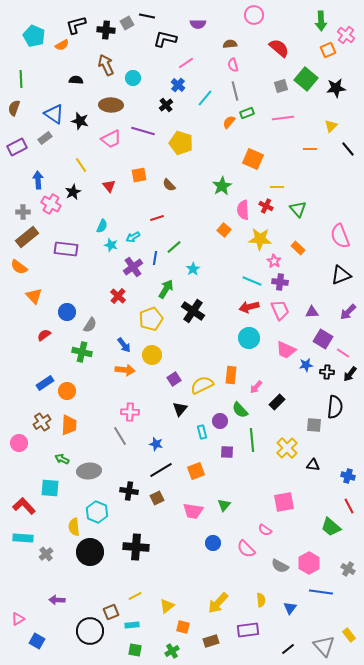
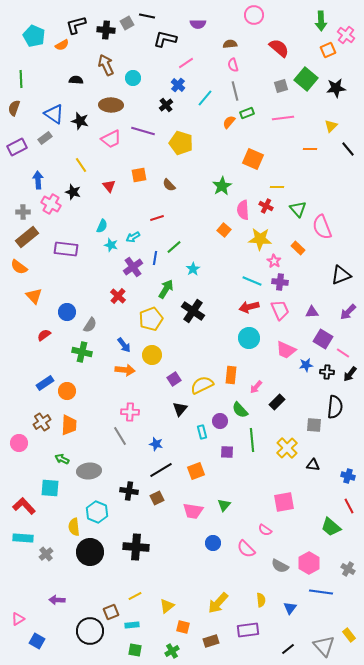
black star at (73, 192): rotated 28 degrees counterclockwise
pink semicircle at (340, 236): moved 18 px left, 9 px up
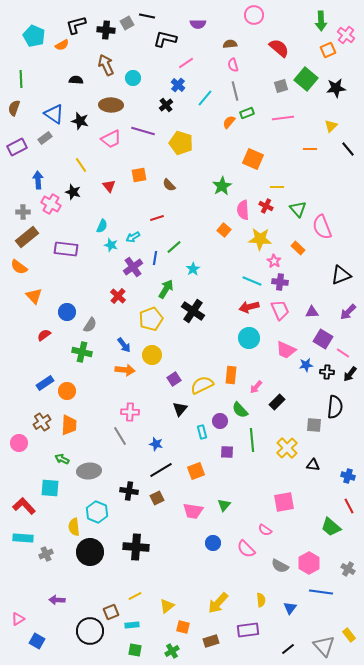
gray cross at (46, 554): rotated 16 degrees clockwise
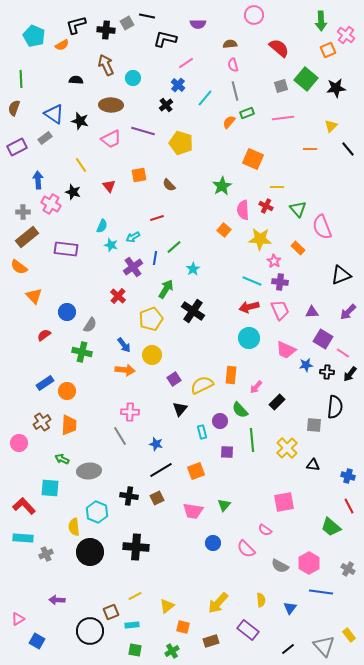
black cross at (129, 491): moved 5 px down
purple rectangle at (248, 630): rotated 45 degrees clockwise
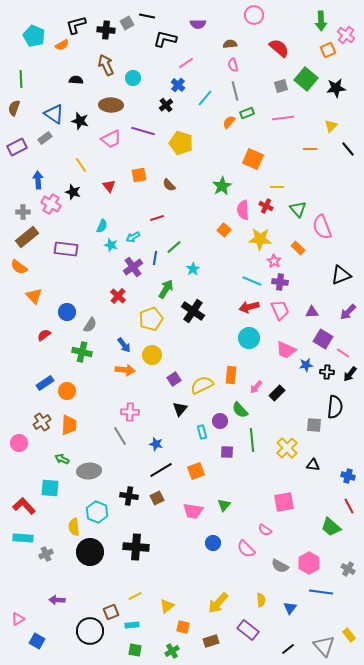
black rectangle at (277, 402): moved 9 px up
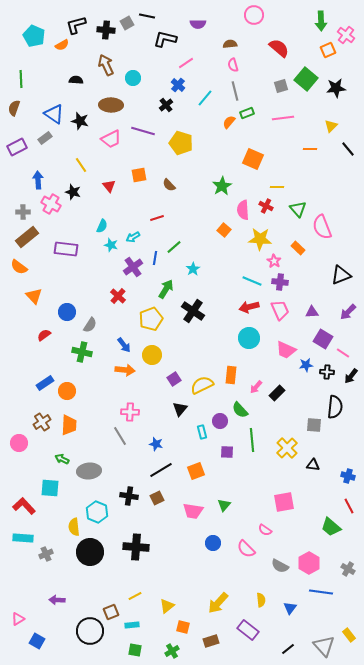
black arrow at (350, 374): moved 1 px right, 2 px down
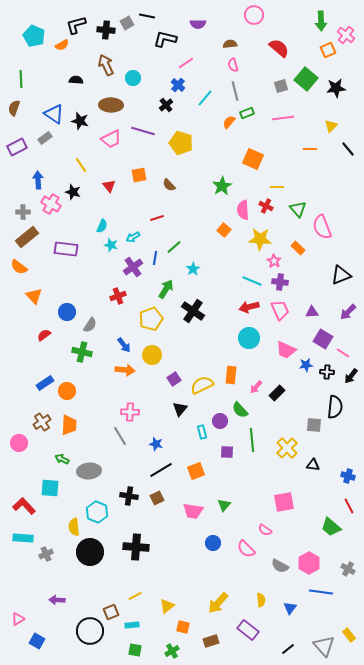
red cross at (118, 296): rotated 28 degrees clockwise
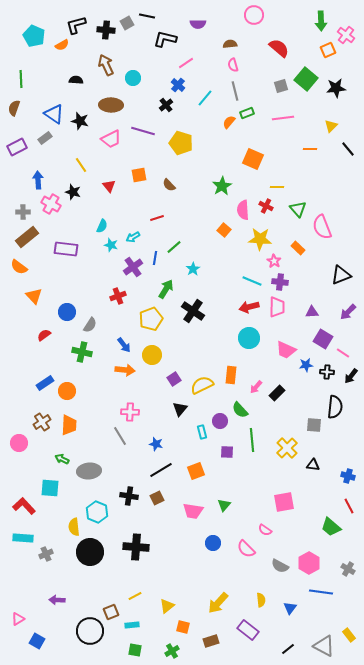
pink trapezoid at (280, 310): moved 3 px left, 3 px up; rotated 25 degrees clockwise
gray triangle at (324, 646): rotated 20 degrees counterclockwise
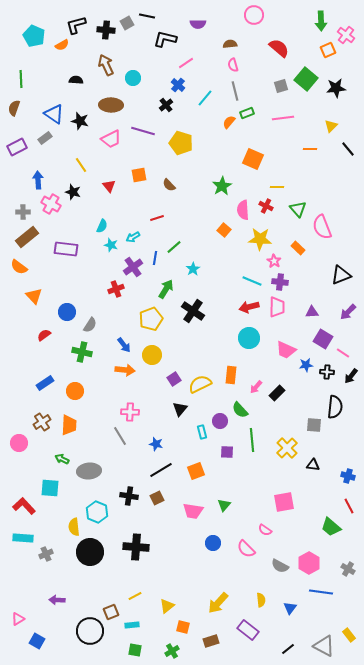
red cross at (118, 296): moved 2 px left, 7 px up
yellow semicircle at (202, 385): moved 2 px left, 1 px up
orange circle at (67, 391): moved 8 px right
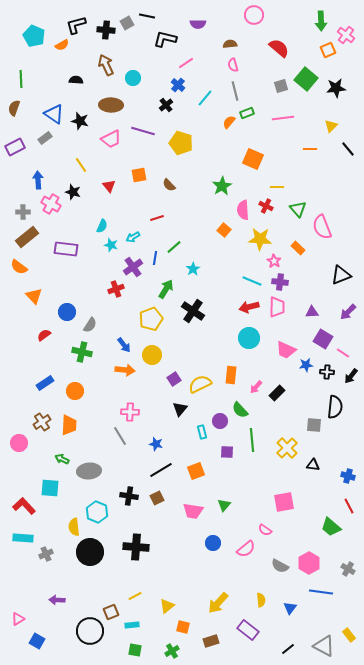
purple rectangle at (17, 147): moved 2 px left
pink semicircle at (246, 549): rotated 84 degrees counterclockwise
